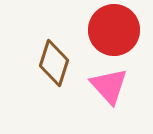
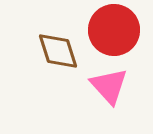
brown diamond: moved 4 px right, 12 px up; rotated 36 degrees counterclockwise
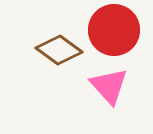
brown diamond: moved 1 px right, 1 px up; rotated 36 degrees counterclockwise
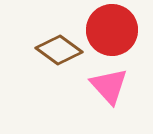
red circle: moved 2 px left
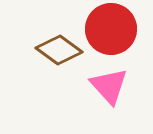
red circle: moved 1 px left, 1 px up
